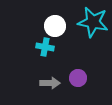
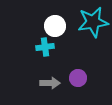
cyan star: rotated 20 degrees counterclockwise
cyan cross: rotated 18 degrees counterclockwise
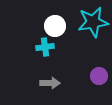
purple circle: moved 21 px right, 2 px up
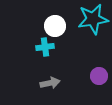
cyan star: moved 3 px up
gray arrow: rotated 12 degrees counterclockwise
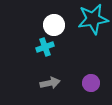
white circle: moved 1 px left, 1 px up
cyan cross: rotated 12 degrees counterclockwise
purple circle: moved 8 px left, 7 px down
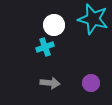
cyan star: rotated 24 degrees clockwise
gray arrow: rotated 18 degrees clockwise
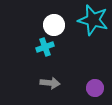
cyan star: moved 1 px down
purple circle: moved 4 px right, 5 px down
